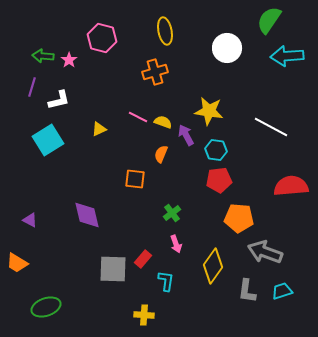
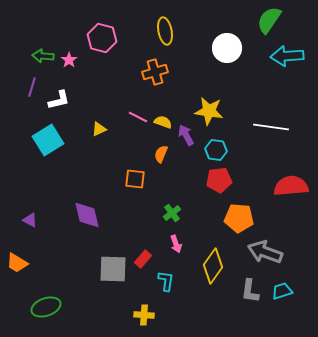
white line: rotated 20 degrees counterclockwise
gray L-shape: moved 3 px right
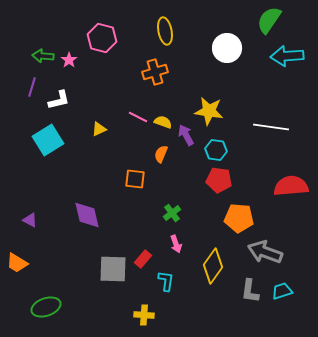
red pentagon: rotated 15 degrees clockwise
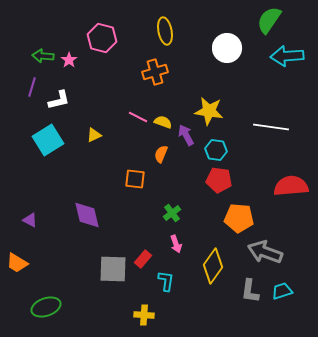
yellow triangle: moved 5 px left, 6 px down
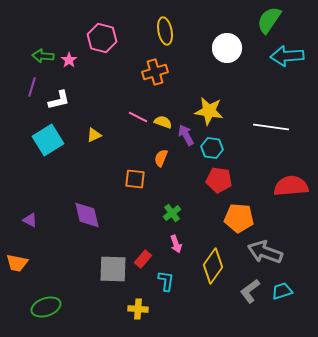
cyan hexagon: moved 4 px left, 2 px up
orange semicircle: moved 4 px down
orange trapezoid: rotated 20 degrees counterclockwise
gray L-shape: rotated 45 degrees clockwise
yellow cross: moved 6 px left, 6 px up
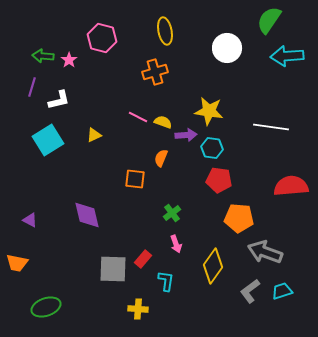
purple arrow: rotated 115 degrees clockwise
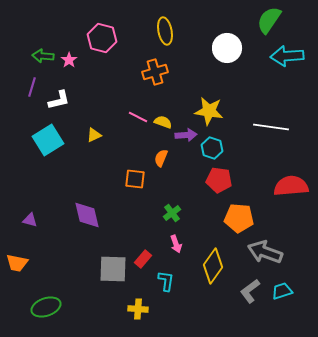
cyan hexagon: rotated 10 degrees clockwise
purple triangle: rotated 14 degrees counterclockwise
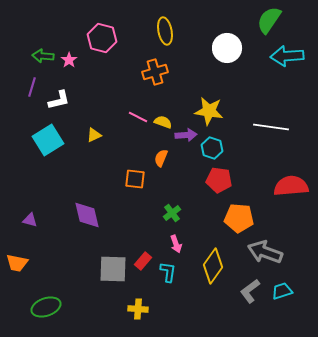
red rectangle: moved 2 px down
cyan L-shape: moved 2 px right, 9 px up
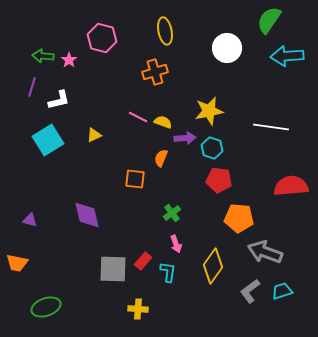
yellow star: rotated 20 degrees counterclockwise
purple arrow: moved 1 px left, 3 px down
